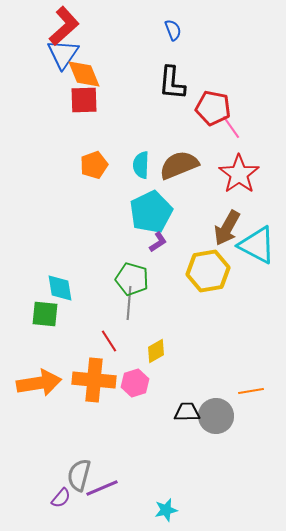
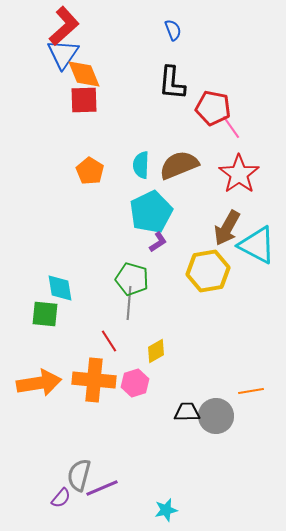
orange pentagon: moved 4 px left, 6 px down; rotated 20 degrees counterclockwise
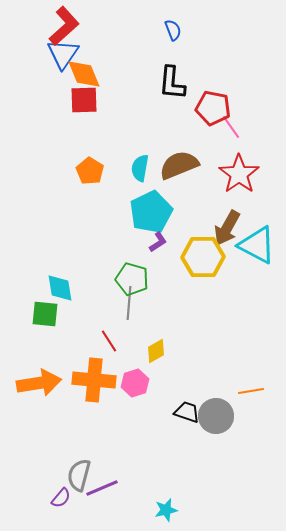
cyan semicircle: moved 1 px left, 3 px down; rotated 8 degrees clockwise
yellow hexagon: moved 5 px left, 14 px up; rotated 9 degrees clockwise
black trapezoid: rotated 20 degrees clockwise
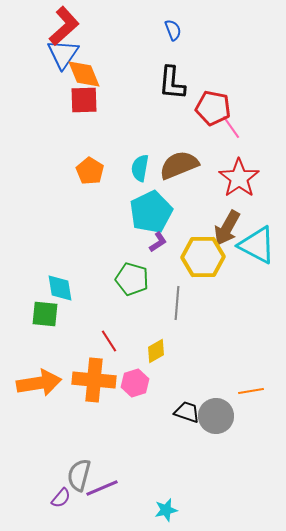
red star: moved 4 px down
gray line: moved 48 px right
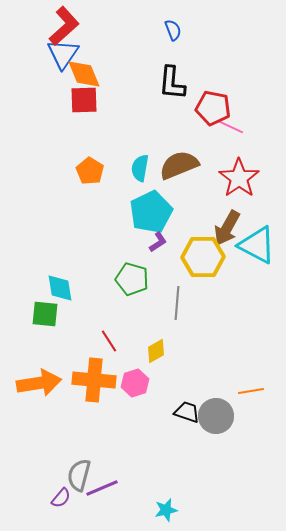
pink line: rotated 30 degrees counterclockwise
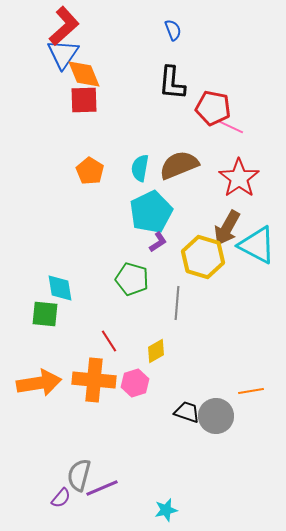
yellow hexagon: rotated 18 degrees clockwise
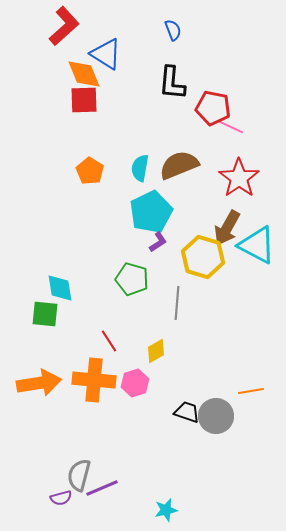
blue triangle: moved 43 px right; rotated 32 degrees counterclockwise
purple semicircle: rotated 35 degrees clockwise
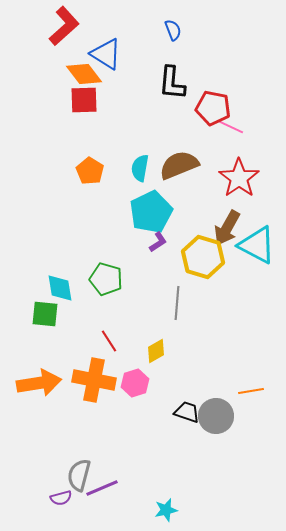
orange diamond: rotated 15 degrees counterclockwise
green pentagon: moved 26 px left
orange cross: rotated 6 degrees clockwise
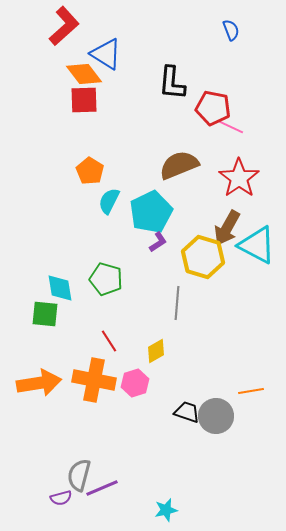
blue semicircle: moved 58 px right
cyan semicircle: moved 31 px left, 33 px down; rotated 16 degrees clockwise
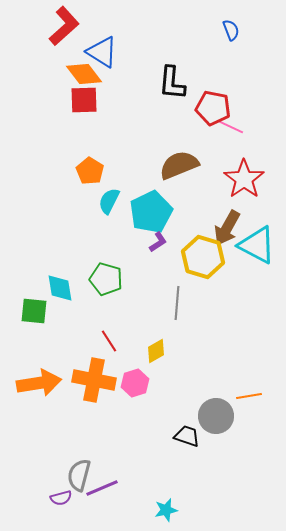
blue triangle: moved 4 px left, 2 px up
red star: moved 5 px right, 1 px down
green square: moved 11 px left, 3 px up
orange line: moved 2 px left, 5 px down
black trapezoid: moved 24 px down
